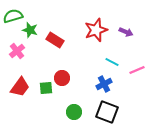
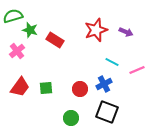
red circle: moved 18 px right, 11 px down
green circle: moved 3 px left, 6 px down
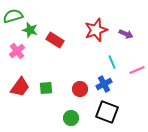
purple arrow: moved 2 px down
cyan line: rotated 40 degrees clockwise
